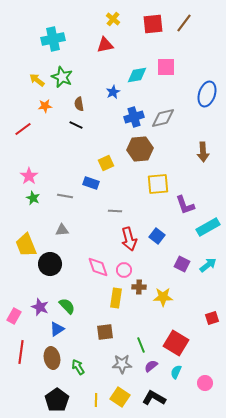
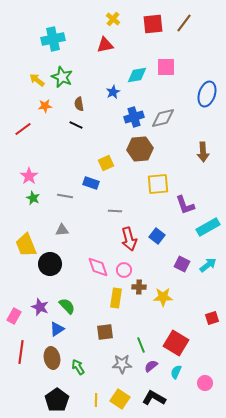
yellow square at (120, 397): moved 2 px down
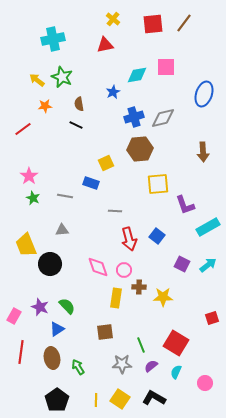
blue ellipse at (207, 94): moved 3 px left
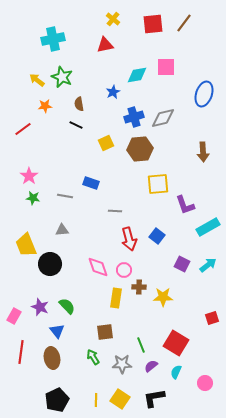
yellow square at (106, 163): moved 20 px up
green star at (33, 198): rotated 16 degrees counterclockwise
blue triangle at (57, 329): moved 2 px down; rotated 35 degrees counterclockwise
green arrow at (78, 367): moved 15 px right, 10 px up
black L-shape at (154, 398): rotated 40 degrees counterclockwise
black pentagon at (57, 400): rotated 10 degrees clockwise
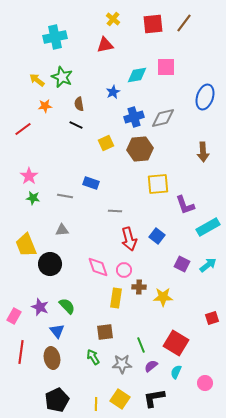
cyan cross at (53, 39): moved 2 px right, 2 px up
blue ellipse at (204, 94): moved 1 px right, 3 px down
yellow line at (96, 400): moved 4 px down
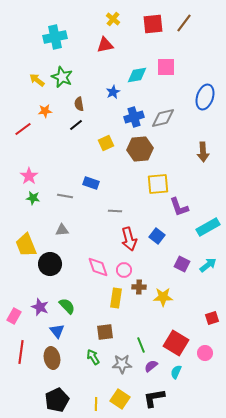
orange star at (45, 106): moved 5 px down
black line at (76, 125): rotated 64 degrees counterclockwise
purple L-shape at (185, 205): moved 6 px left, 2 px down
pink circle at (205, 383): moved 30 px up
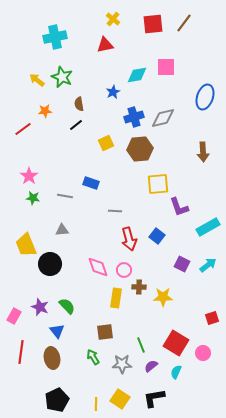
pink circle at (205, 353): moved 2 px left
